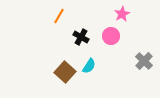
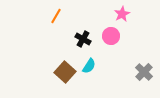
orange line: moved 3 px left
black cross: moved 2 px right, 2 px down
gray cross: moved 11 px down
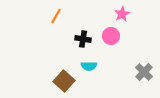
black cross: rotated 21 degrees counterclockwise
cyan semicircle: rotated 56 degrees clockwise
brown square: moved 1 px left, 9 px down
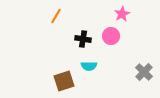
brown square: rotated 30 degrees clockwise
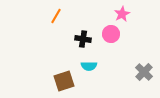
pink circle: moved 2 px up
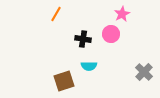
orange line: moved 2 px up
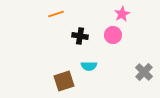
orange line: rotated 42 degrees clockwise
pink circle: moved 2 px right, 1 px down
black cross: moved 3 px left, 3 px up
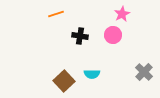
cyan semicircle: moved 3 px right, 8 px down
brown square: rotated 25 degrees counterclockwise
